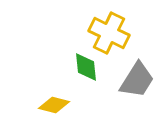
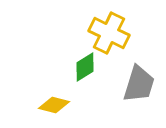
green diamond: moved 1 px left; rotated 64 degrees clockwise
gray trapezoid: moved 2 px right, 4 px down; rotated 15 degrees counterclockwise
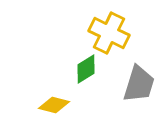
green diamond: moved 1 px right, 2 px down
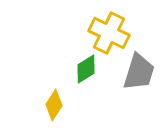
gray trapezoid: moved 12 px up
yellow diamond: rotated 72 degrees counterclockwise
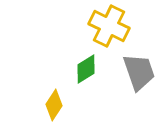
yellow cross: moved 7 px up
gray trapezoid: rotated 36 degrees counterclockwise
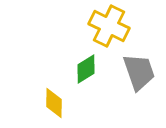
yellow diamond: moved 2 px up; rotated 32 degrees counterclockwise
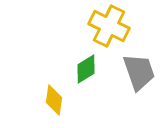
yellow diamond: moved 3 px up; rotated 8 degrees clockwise
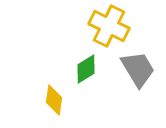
gray trapezoid: moved 1 px left, 3 px up; rotated 12 degrees counterclockwise
